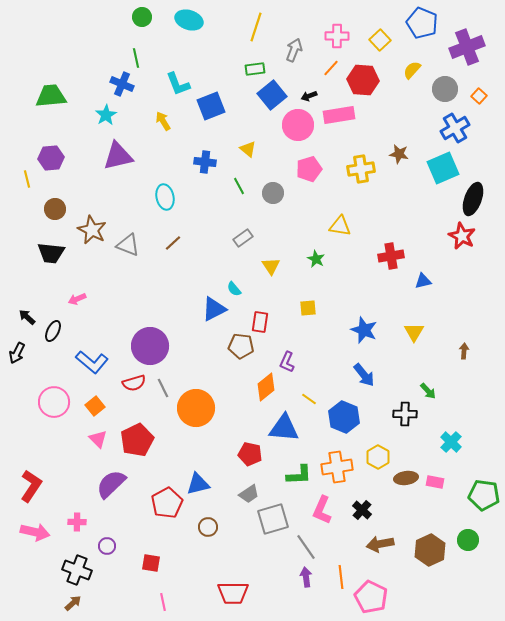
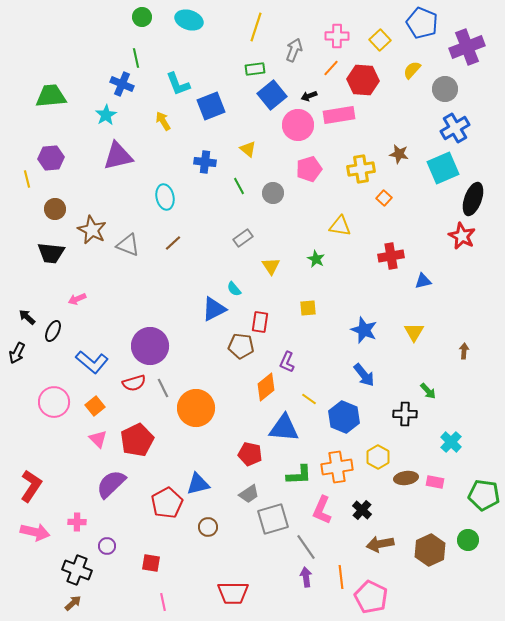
orange square at (479, 96): moved 95 px left, 102 px down
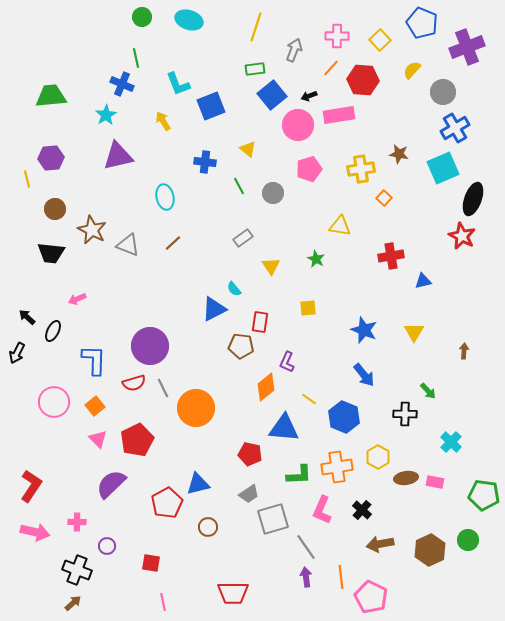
gray circle at (445, 89): moved 2 px left, 3 px down
blue L-shape at (92, 362): moved 2 px right, 2 px up; rotated 128 degrees counterclockwise
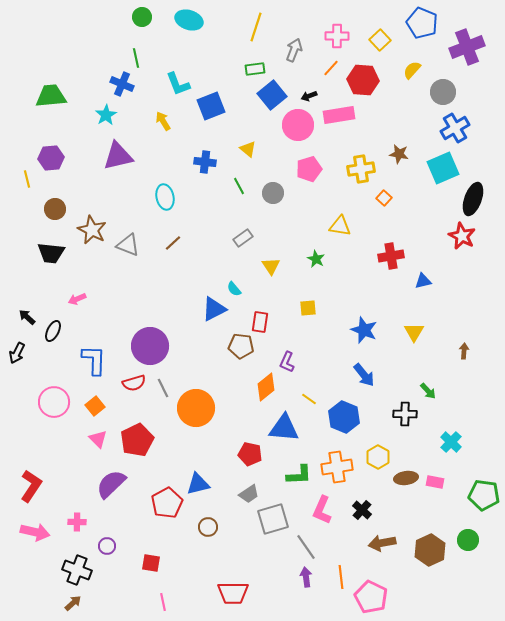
brown arrow at (380, 544): moved 2 px right, 1 px up
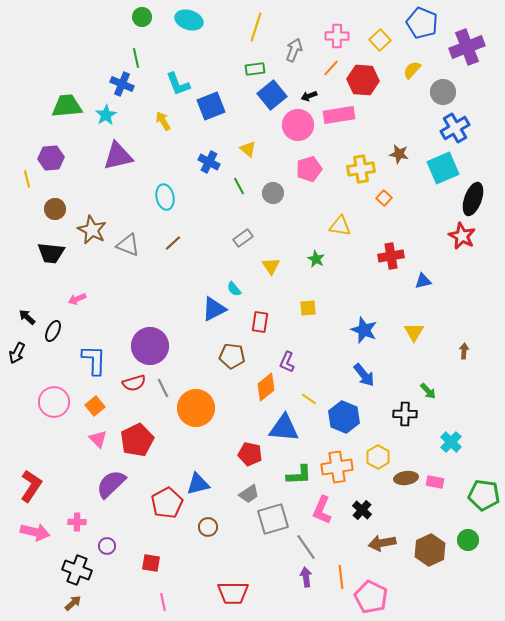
green trapezoid at (51, 96): moved 16 px right, 10 px down
blue cross at (205, 162): moved 4 px right; rotated 20 degrees clockwise
brown pentagon at (241, 346): moved 9 px left, 10 px down
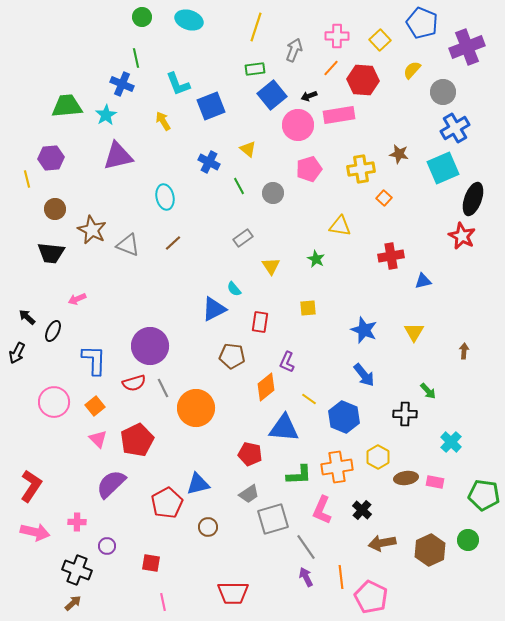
purple arrow at (306, 577): rotated 18 degrees counterclockwise
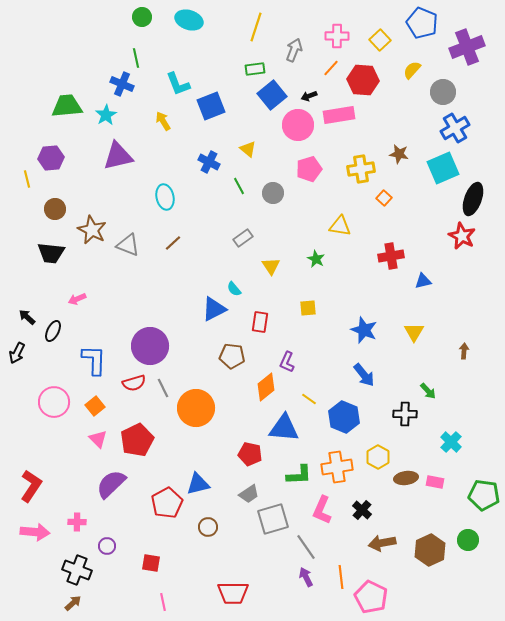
pink arrow at (35, 532): rotated 8 degrees counterclockwise
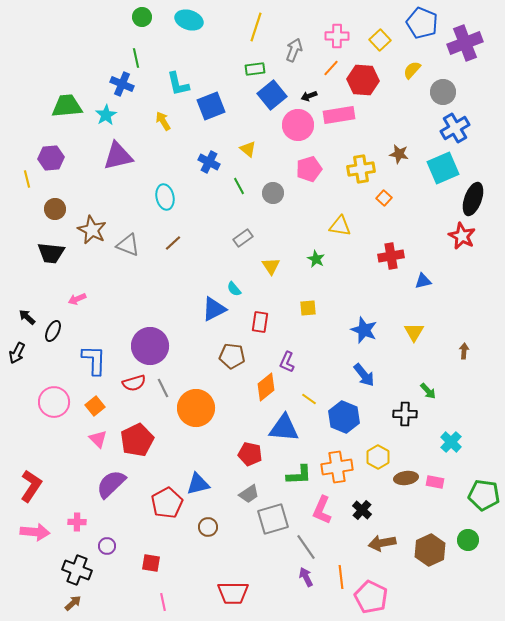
purple cross at (467, 47): moved 2 px left, 4 px up
cyan L-shape at (178, 84): rotated 8 degrees clockwise
